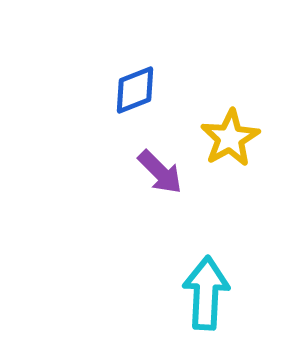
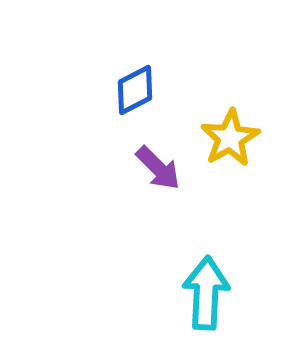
blue diamond: rotated 6 degrees counterclockwise
purple arrow: moved 2 px left, 4 px up
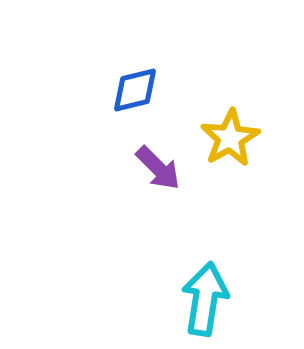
blue diamond: rotated 14 degrees clockwise
cyan arrow: moved 1 px left, 6 px down; rotated 6 degrees clockwise
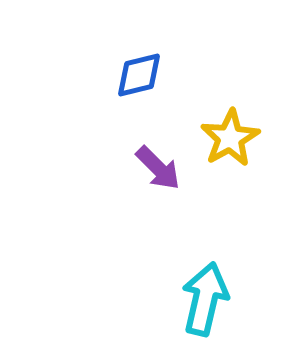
blue diamond: moved 4 px right, 15 px up
cyan arrow: rotated 4 degrees clockwise
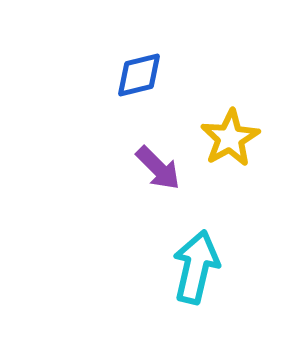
cyan arrow: moved 9 px left, 32 px up
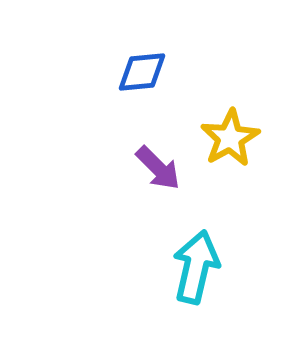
blue diamond: moved 3 px right, 3 px up; rotated 8 degrees clockwise
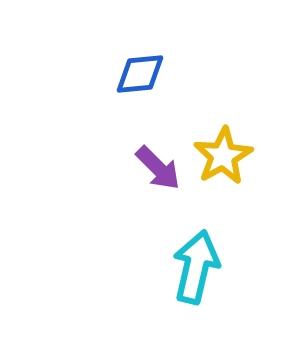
blue diamond: moved 2 px left, 2 px down
yellow star: moved 7 px left, 18 px down
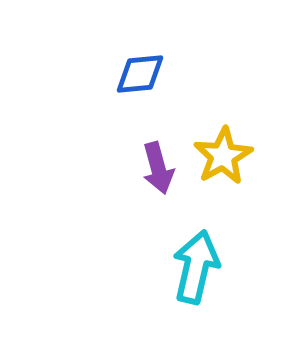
purple arrow: rotated 30 degrees clockwise
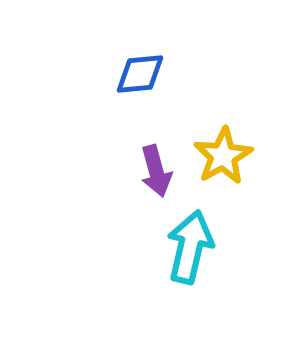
purple arrow: moved 2 px left, 3 px down
cyan arrow: moved 6 px left, 20 px up
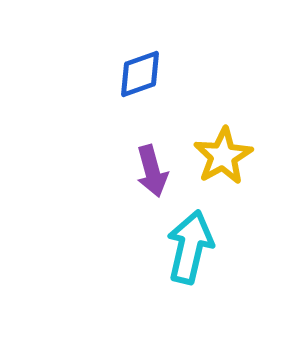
blue diamond: rotated 14 degrees counterclockwise
purple arrow: moved 4 px left
